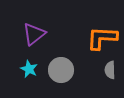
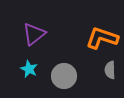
orange L-shape: rotated 16 degrees clockwise
gray circle: moved 3 px right, 6 px down
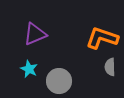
purple triangle: moved 1 px right; rotated 15 degrees clockwise
gray semicircle: moved 3 px up
gray circle: moved 5 px left, 5 px down
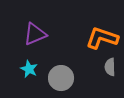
gray circle: moved 2 px right, 3 px up
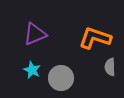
orange L-shape: moved 7 px left
cyan star: moved 3 px right, 1 px down
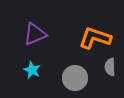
gray circle: moved 14 px right
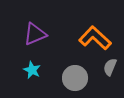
orange L-shape: rotated 24 degrees clockwise
gray semicircle: rotated 24 degrees clockwise
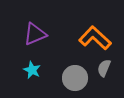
gray semicircle: moved 6 px left, 1 px down
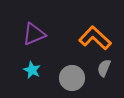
purple triangle: moved 1 px left
gray circle: moved 3 px left
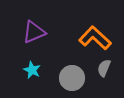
purple triangle: moved 2 px up
